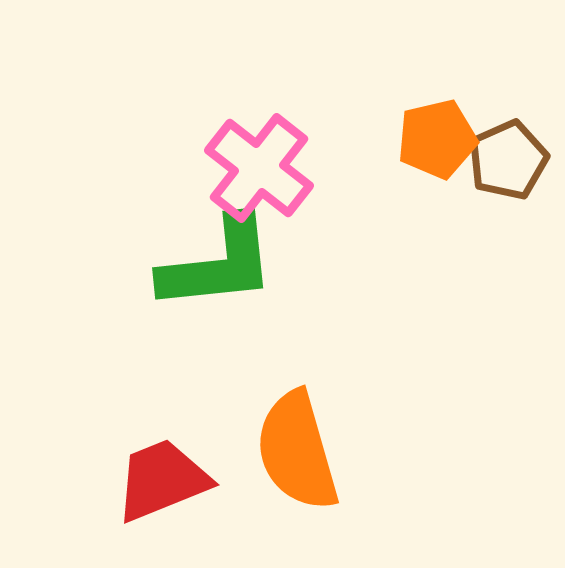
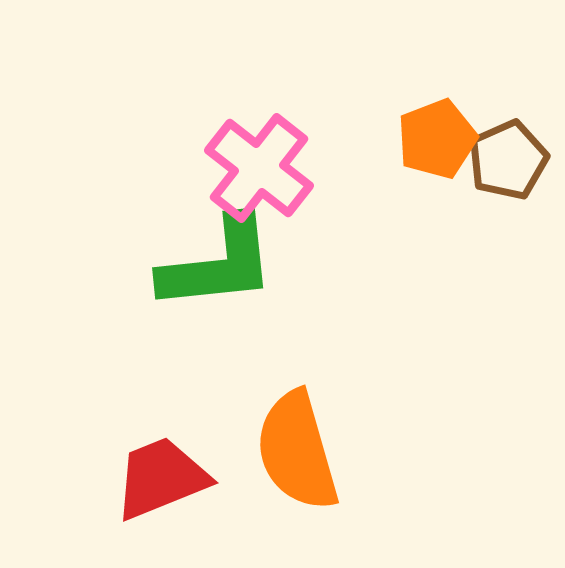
orange pentagon: rotated 8 degrees counterclockwise
red trapezoid: moved 1 px left, 2 px up
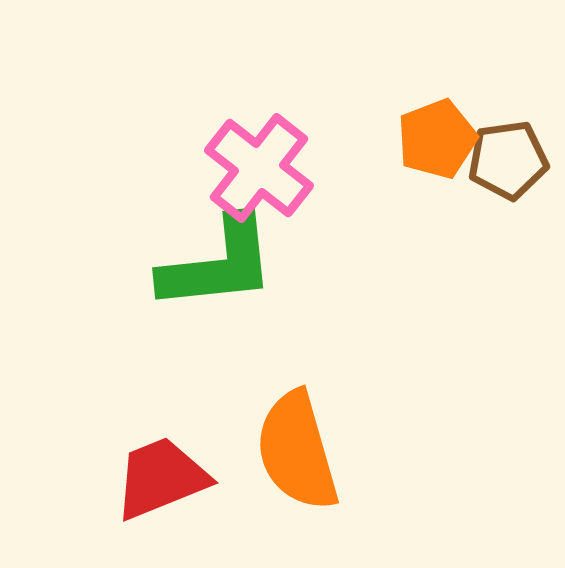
brown pentagon: rotated 16 degrees clockwise
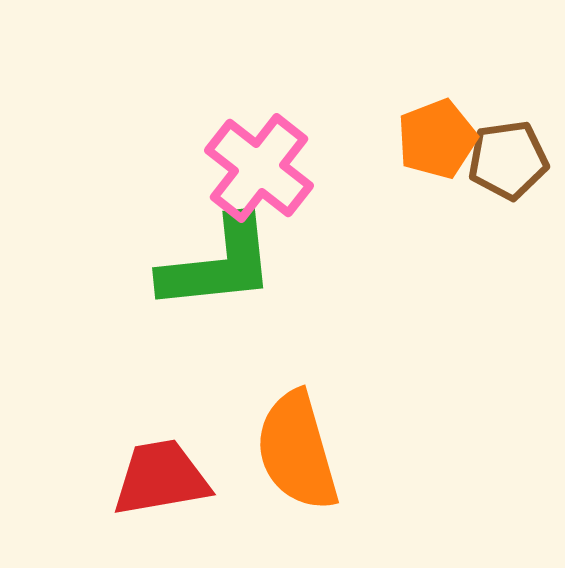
red trapezoid: rotated 12 degrees clockwise
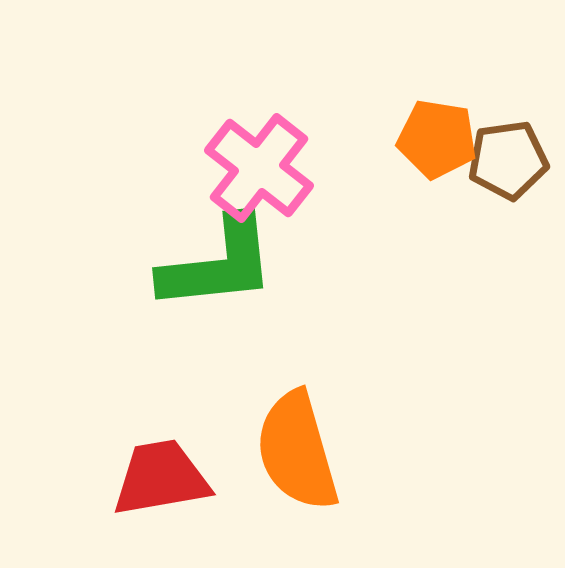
orange pentagon: rotated 30 degrees clockwise
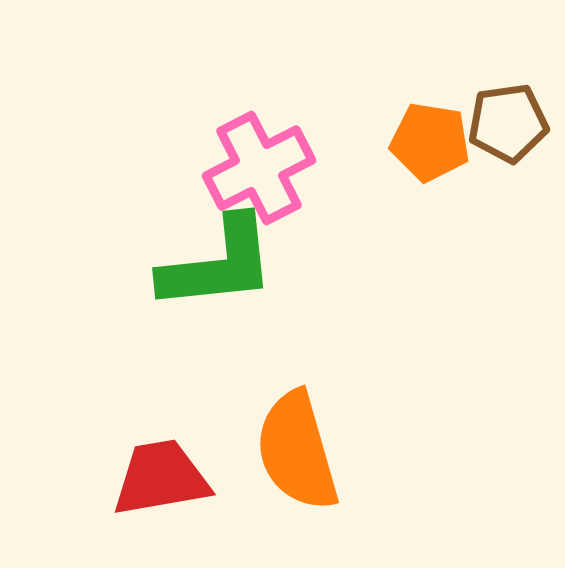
orange pentagon: moved 7 px left, 3 px down
brown pentagon: moved 37 px up
pink cross: rotated 25 degrees clockwise
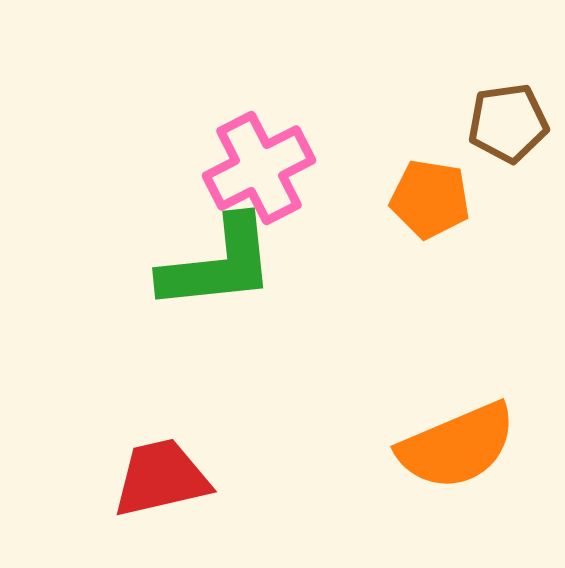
orange pentagon: moved 57 px down
orange semicircle: moved 160 px right, 5 px up; rotated 97 degrees counterclockwise
red trapezoid: rotated 3 degrees counterclockwise
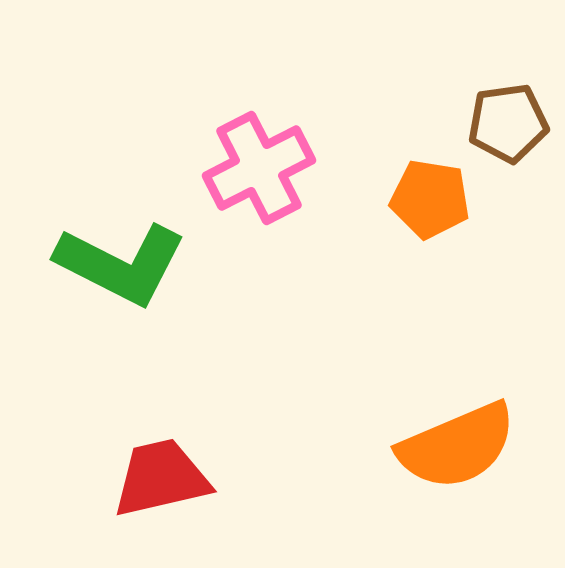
green L-shape: moved 97 px left; rotated 33 degrees clockwise
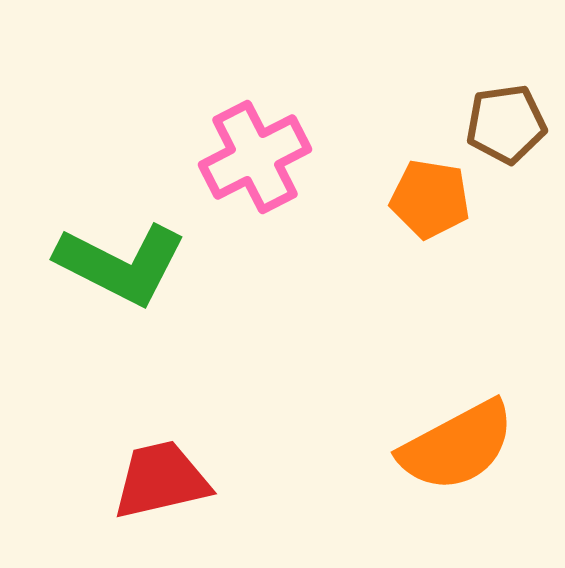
brown pentagon: moved 2 px left, 1 px down
pink cross: moved 4 px left, 11 px up
orange semicircle: rotated 5 degrees counterclockwise
red trapezoid: moved 2 px down
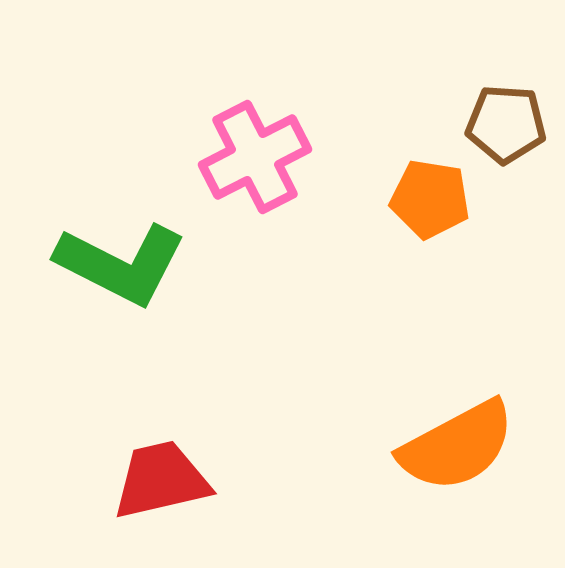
brown pentagon: rotated 12 degrees clockwise
